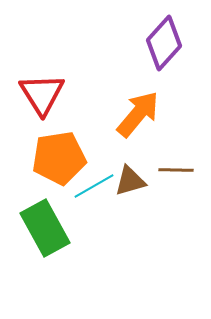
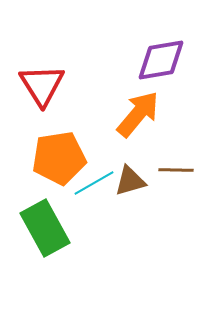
purple diamond: moved 3 px left, 17 px down; rotated 38 degrees clockwise
red triangle: moved 9 px up
cyan line: moved 3 px up
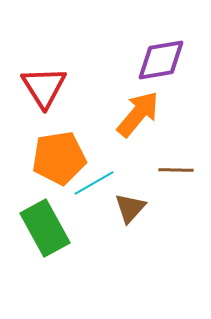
red triangle: moved 2 px right, 2 px down
brown triangle: moved 27 px down; rotated 32 degrees counterclockwise
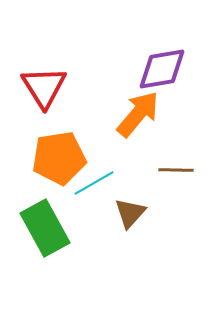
purple diamond: moved 1 px right, 9 px down
brown triangle: moved 5 px down
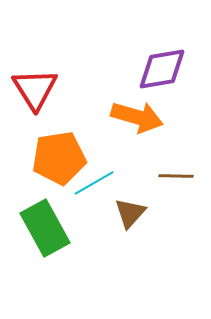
red triangle: moved 9 px left, 2 px down
orange arrow: moved 1 px left, 3 px down; rotated 66 degrees clockwise
brown line: moved 6 px down
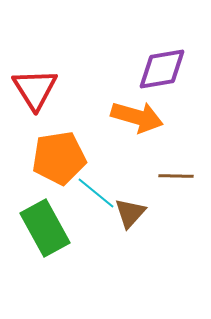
cyan line: moved 2 px right, 10 px down; rotated 69 degrees clockwise
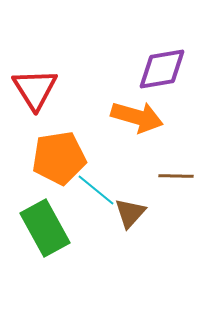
cyan line: moved 3 px up
